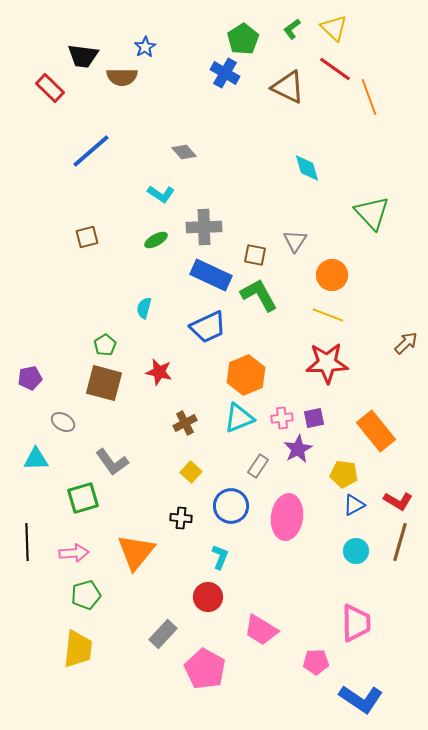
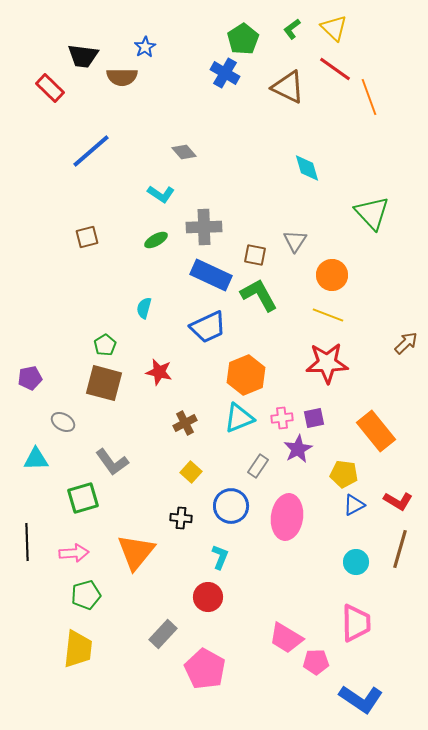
brown line at (400, 542): moved 7 px down
cyan circle at (356, 551): moved 11 px down
pink trapezoid at (261, 630): moved 25 px right, 8 px down
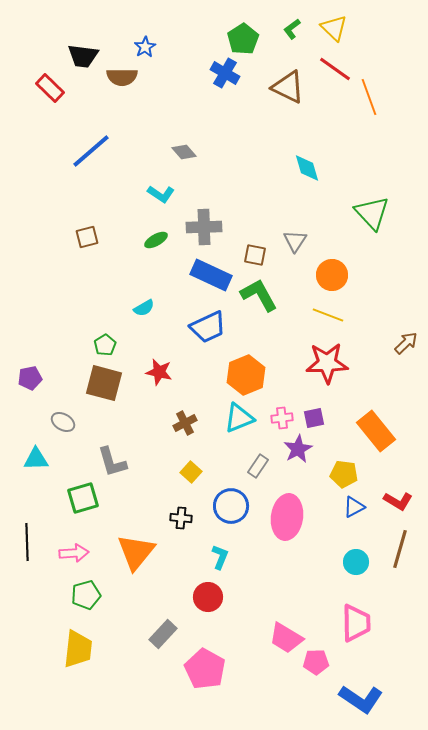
cyan semicircle at (144, 308): rotated 135 degrees counterclockwise
gray L-shape at (112, 462): rotated 20 degrees clockwise
blue triangle at (354, 505): moved 2 px down
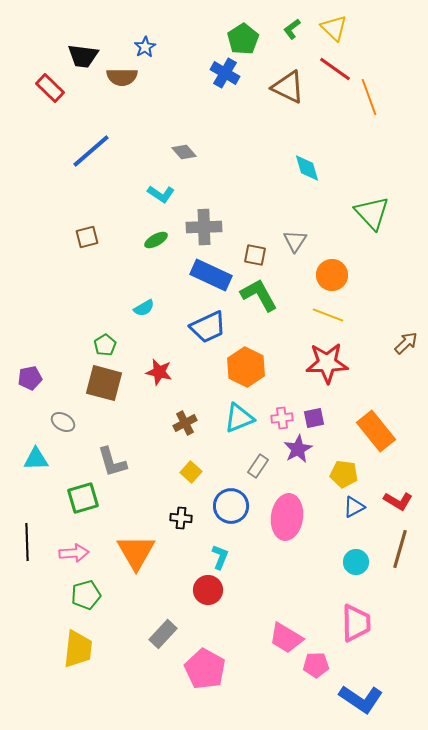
orange hexagon at (246, 375): moved 8 px up; rotated 12 degrees counterclockwise
orange triangle at (136, 552): rotated 9 degrees counterclockwise
red circle at (208, 597): moved 7 px up
pink pentagon at (316, 662): moved 3 px down
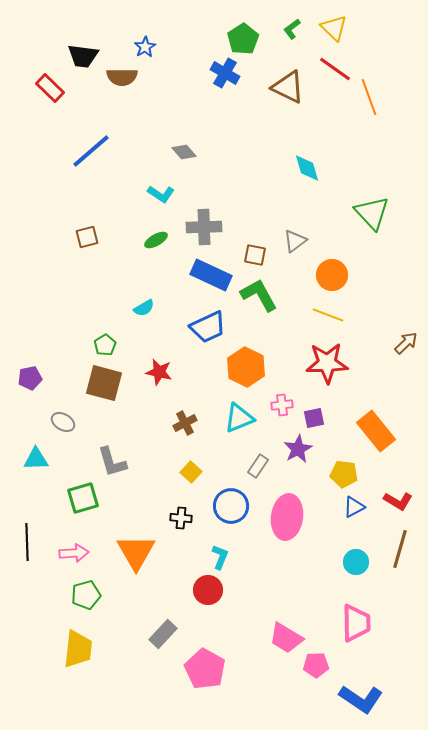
gray triangle at (295, 241): rotated 20 degrees clockwise
pink cross at (282, 418): moved 13 px up
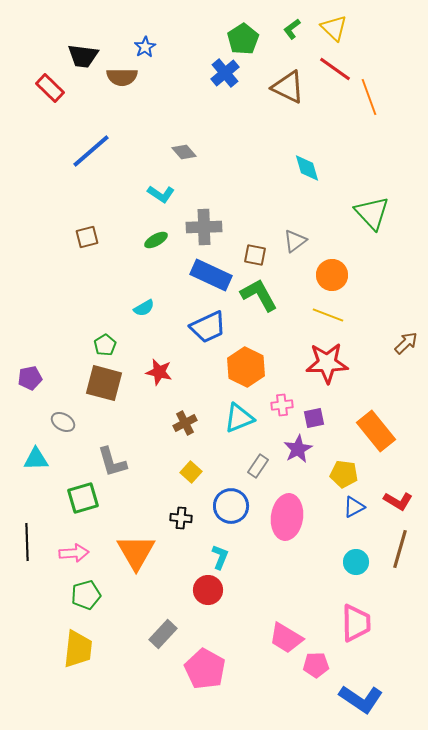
blue cross at (225, 73): rotated 20 degrees clockwise
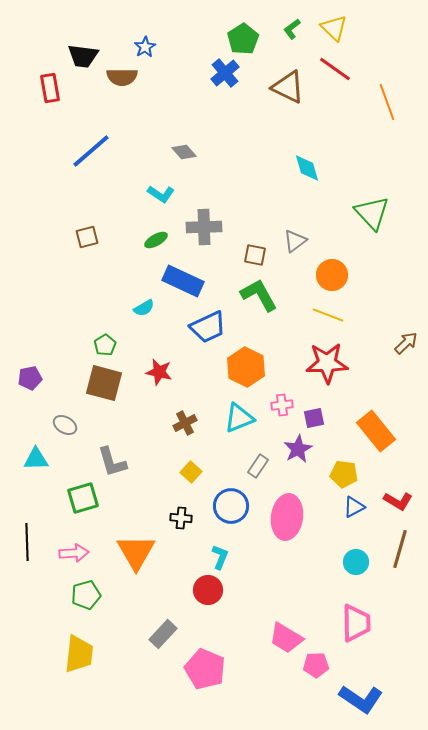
red rectangle at (50, 88): rotated 36 degrees clockwise
orange line at (369, 97): moved 18 px right, 5 px down
blue rectangle at (211, 275): moved 28 px left, 6 px down
gray ellipse at (63, 422): moved 2 px right, 3 px down
yellow trapezoid at (78, 649): moved 1 px right, 5 px down
pink pentagon at (205, 669): rotated 6 degrees counterclockwise
